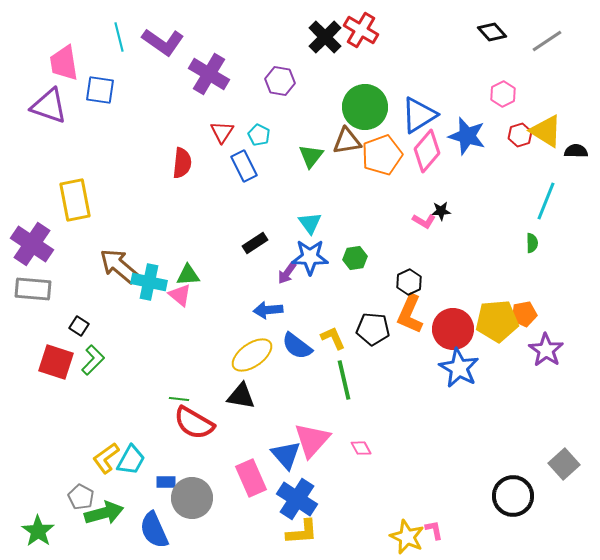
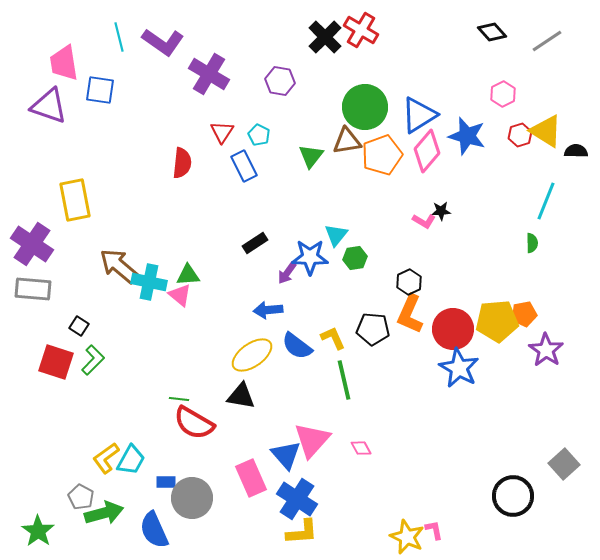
cyan triangle at (310, 223): moved 26 px right, 12 px down; rotated 15 degrees clockwise
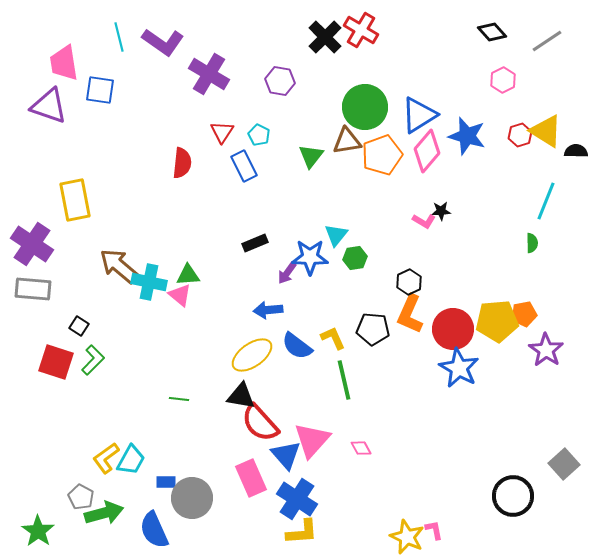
pink hexagon at (503, 94): moved 14 px up
black rectangle at (255, 243): rotated 10 degrees clockwise
red semicircle at (194, 423): moved 66 px right; rotated 18 degrees clockwise
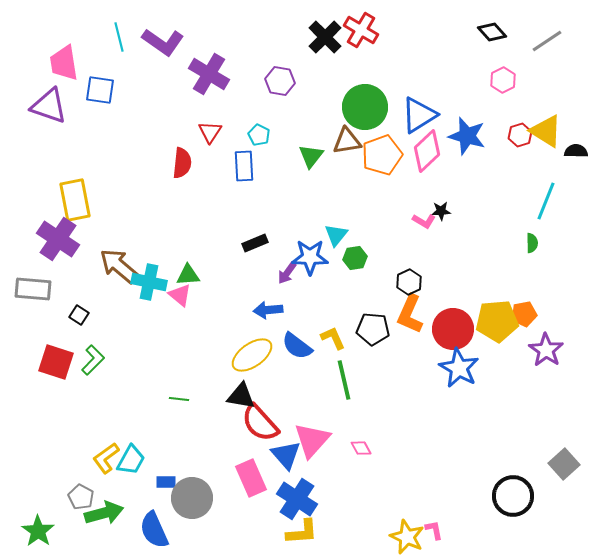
red triangle at (222, 132): moved 12 px left
pink diamond at (427, 151): rotated 6 degrees clockwise
blue rectangle at (244, 166): rotated 24 degrees clockwise
purple cross at (32, 244): moved 26 px right, 5 px up
black square at (79, 326): moved 11 px up
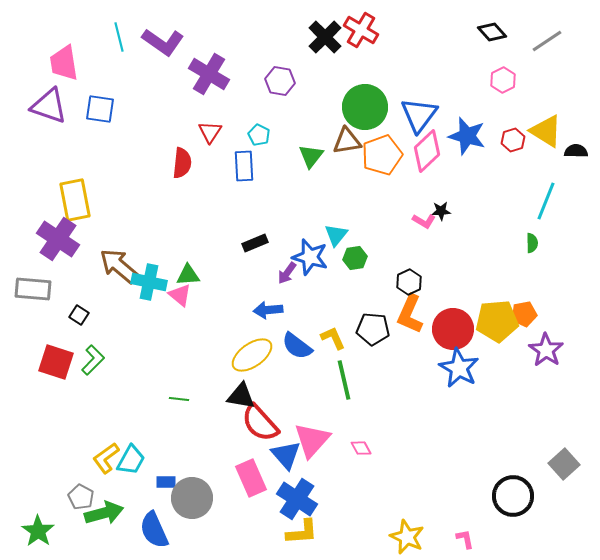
blue square at (100, 90): moved 19 px down
blue triangle at (419, 115): rotated 21 degrees counterclockwise
red hexagon at (520, 135): moved 7 px left, 5 px down
blue star at (310, 257): rotated 15 degrees clockwise
pink L-shape at (434, 530): moved 31 px right, 9 px down
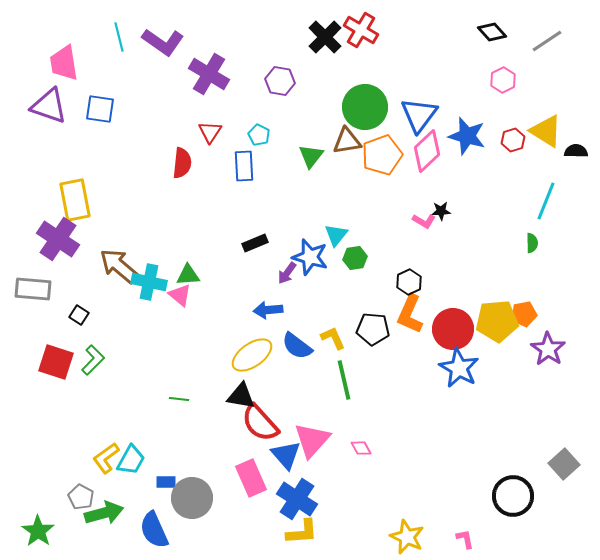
purple star at (546, 350): moved 2 px right, 1 px up
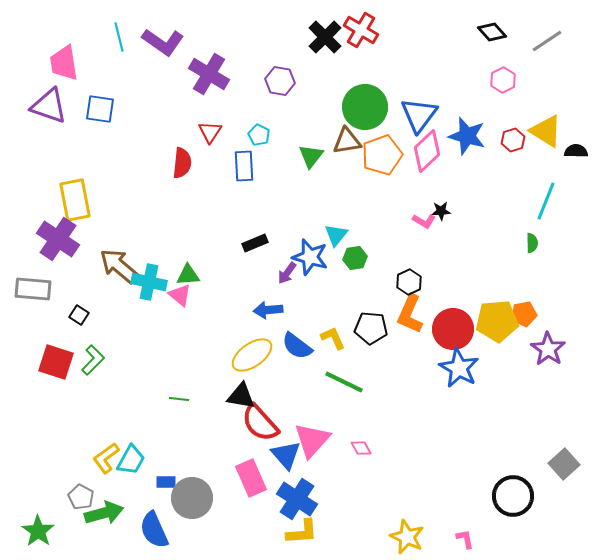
black pentagon at (373, 329): moved 2 px left, 1 px up
green line at (344, 380): moved 2 px down; rotated 51 degrees counterclockwise
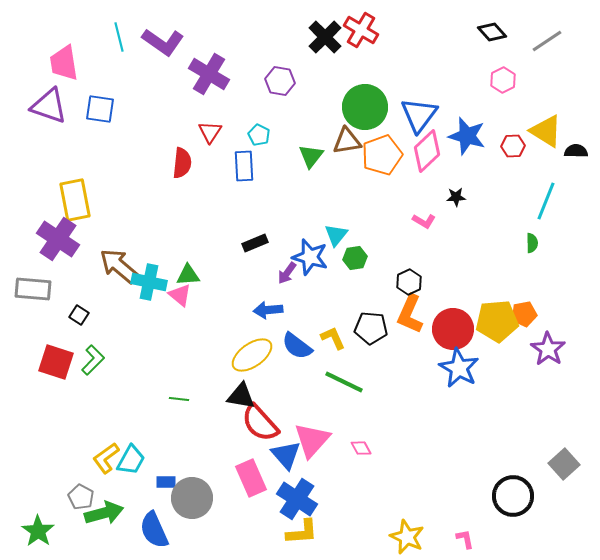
red hexagon at (513, 140): moved 6 px down; rotated 15 degrees clockwise
black star at (441, 211): moved 15 px right, 14 px up
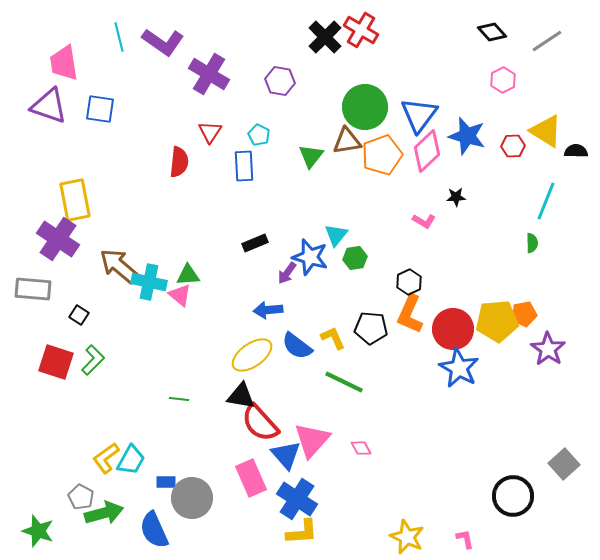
red semicircle at (182, 163): moved 3 px left, 1 px up
green star at (38, 531): rotated 16 degrees counterclockwise
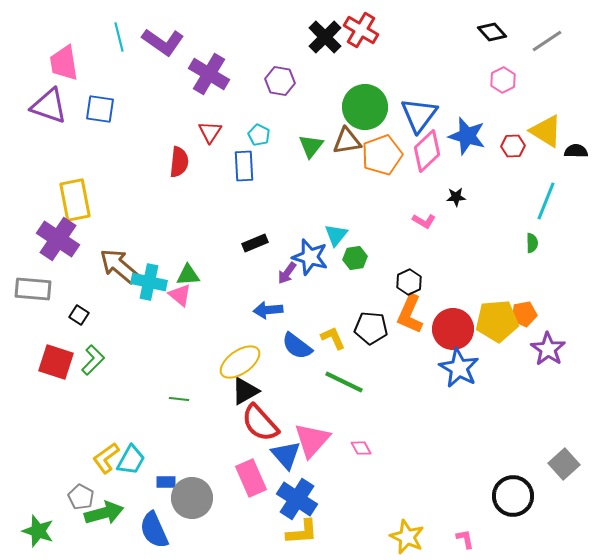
green triangle at (311, 156): moved 10 px up
yellow ellipse at (252, 355): moved 12 px left, 7 px down
black triangle at (241, 396): moved 4 px right, 5 px up; rotated 40 degrees counterclockwise
